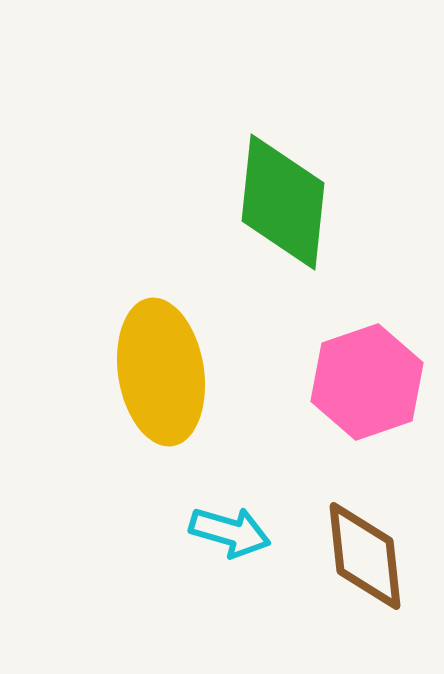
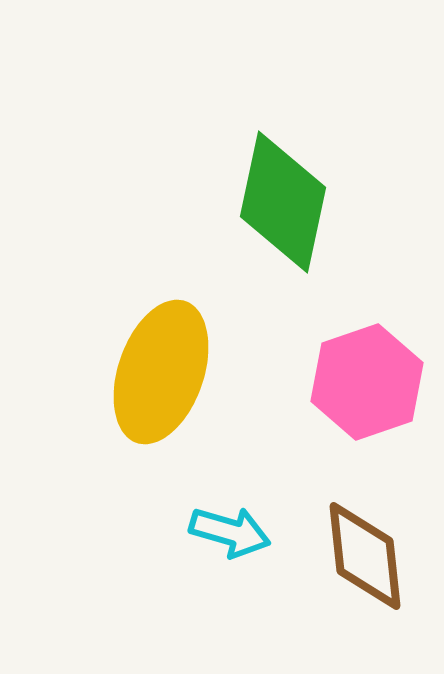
green diamond: rotated 6 degrees clockwise
yellow ellipse: rotated 28 degrees clockwise
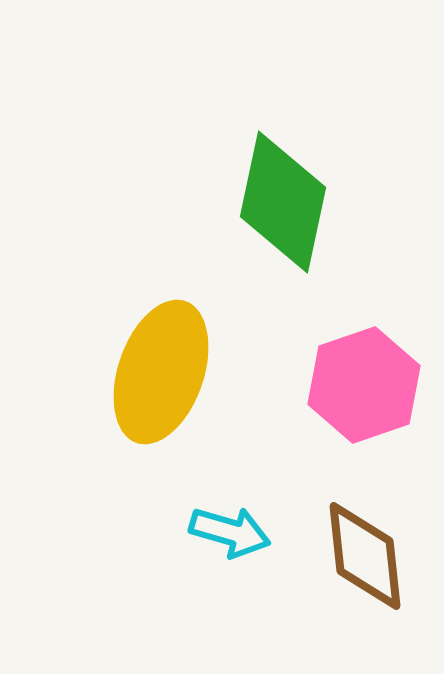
pink hexagon: moved 3 px left, 3 px down
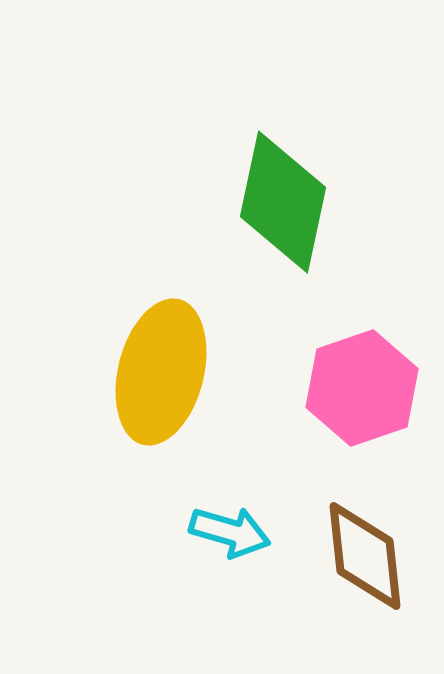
yellow ellipse: rotated 5 degrees counterclockwise
pink hexagon: moved 2 px left, 3 px down
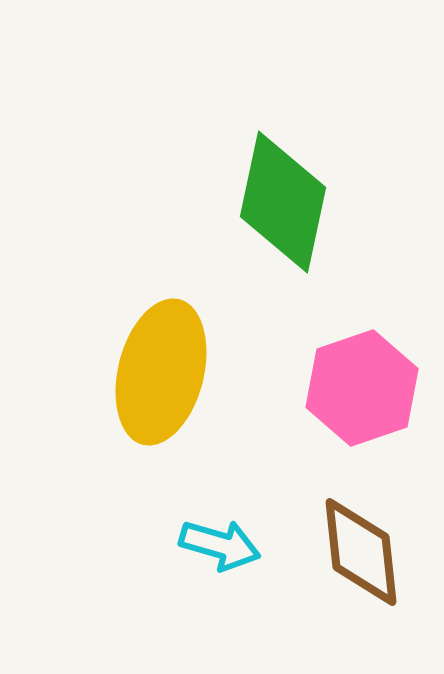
cyan arrow: moved 10 px left, 13 px down
brown diamond: moved 4 px left, 4 px up
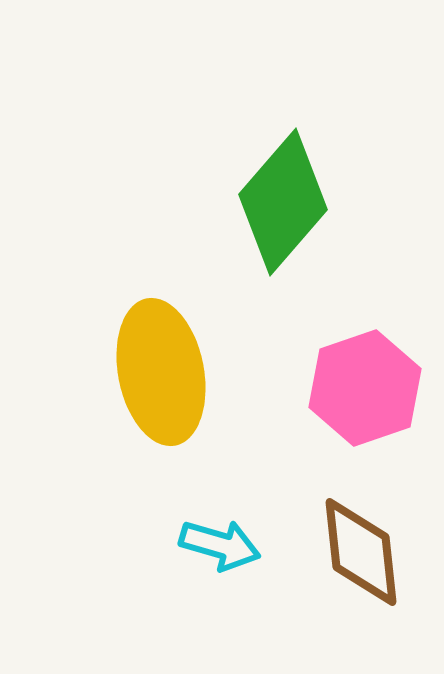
green diamond: rotated 29 degrees clockwise
yellow ellipse: rotated 25 degrees counterclockwise
pink hexagon: moved 3 px right
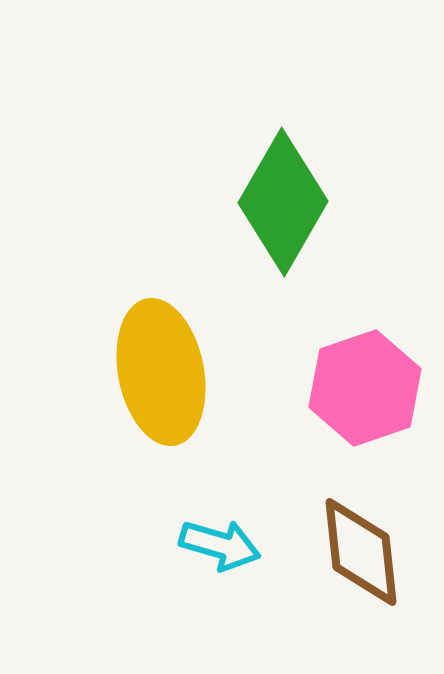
green diamond: rotated 11 degrees counterclockwise
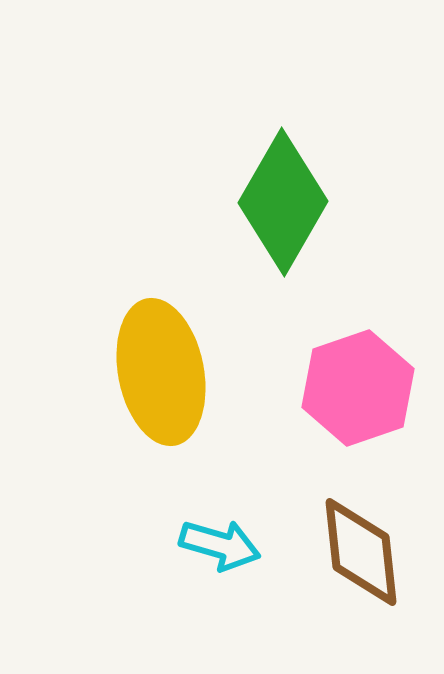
pink hexagon: moved 7 px left
